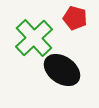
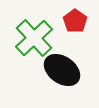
red pentagon: moved 3 px down; rotated 20 degrees clockwise
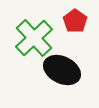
black ellipse: rotated 9 degrees counterclockwise
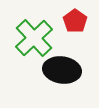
black ellipse: rotated 18 degrees counterclockwise
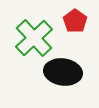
black ellipse: moved 1 px right, 2 px down
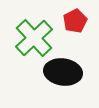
red pentagon: rotated 10 degrees clockwise
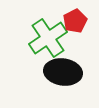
green cross: moved 14 px right; rotated 9 degrees clockwise
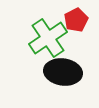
red pentagon: moved 1 px right, 1 px up
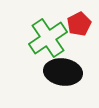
red pentagon: moved 3 px right, 4 px down
